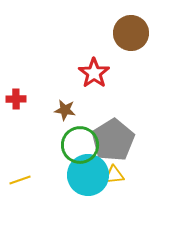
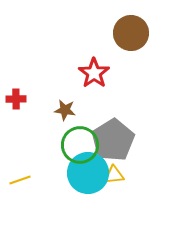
cyan circle: moved 2 px up
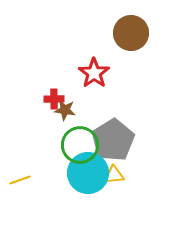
red cross: moved 38 px right
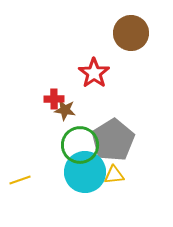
cyan circle: moved 3 px left, 1 px up
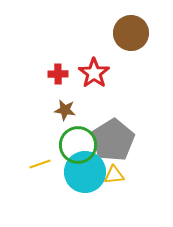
red cross: moved 4 px right, 25 px up
green circle: moved 2 px left
yellow line: moved 20 px right, 16 px up
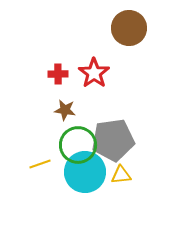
brown circle: moved 2 px left, 5 px up
gray pentagon: rotated 24 degrees clockwise
yellow triangle: moved 7 px right
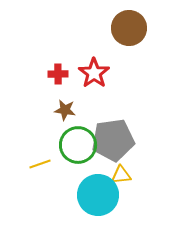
cyan circle: moved 13 px right, 23 px down
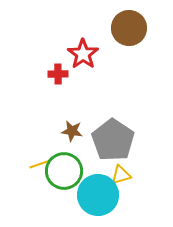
red star: moved 11 px left, 19 px up
brown star: moved 7 px right, 21 px down
gray pentagon: rotated 30 degrees counterclockwise
green circle: moved 14 px left, 26 px down
yellow triangle: rotated 10 degrees counterclockwise
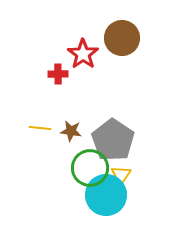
brown circle: moved 7 px left, 10 px down
brown star: moved 1 px left
yellow line: moved 36 px up; rotated 25 degrees clockwise
green circle: moved 26 px right, 3 px up
yellow triangle: rotated 40 degrees counterclockwise
cyan circle: moved 8 px right
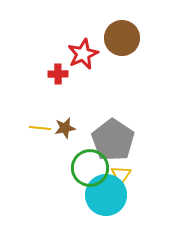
red star: rotated 12 degrees clockwise
brown star: moved 6 px left, 3 px up; rotated 20 degrees counterclockwise
